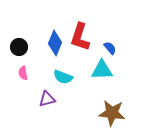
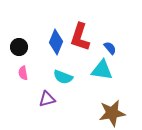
blue diamond: moved 1 px right, 1 px up
cyan triangle: rotated 10 degrees clockwise
brown star: rotated 16 degrees counterclockwise
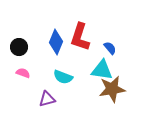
pink semicircle: rotated 120 degrees clockwise
brown star: moved 24 px up
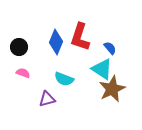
cyan triangle: moved 1 px up; rotated 25 degrees clockwise
cyan semicircle: moved 1 px right, 2 px down
brown star: rotated 16 degrees counterclockwise
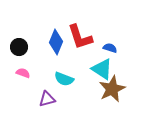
red L-shape: rotated 36 degrees counterclockwise
blue semicircle: rotated 32 degrees counterclockwise
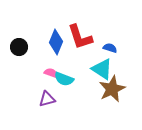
pink semicircle: moved 28 px right
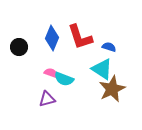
blue diamond: moved 4 px left, 4 px up
blue semicircle: moved 1 px left, 1 px up
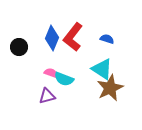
red L-shape: moved 7 px left; rotated 56 degrees clockwise
blue semicircle: moved 2 px left, 8 px up
brown star: moved 2 px left, 1 px up
purple triangle: moved 3 px up
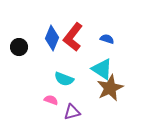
pink semicircle: moved 27 px down
purple triangle: moved 25 px right, 16 px down
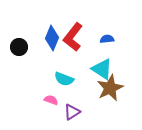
blue semicircle: rotated 24 degrees counterclockwise
purple triangle: rotated 18 degrees counterclockwise
